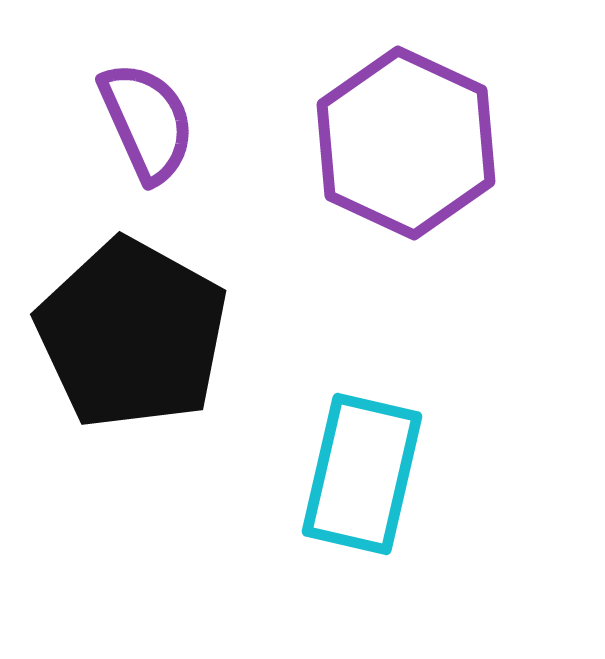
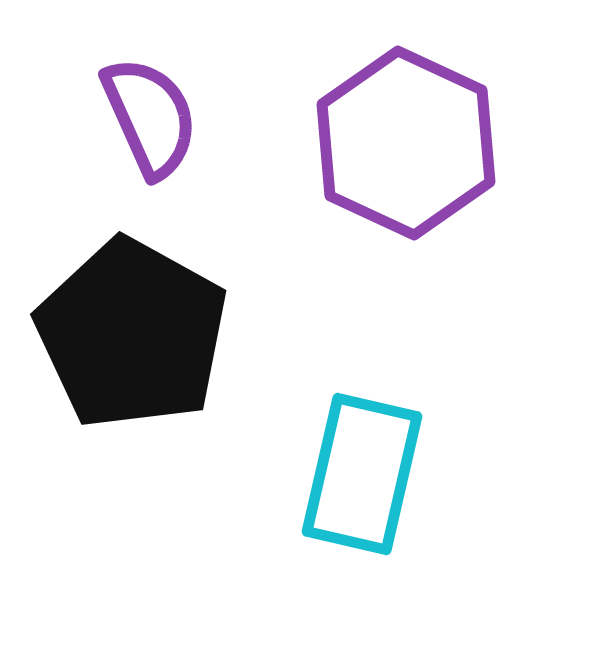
purple semicircle: moved 3 px right, 5 px up
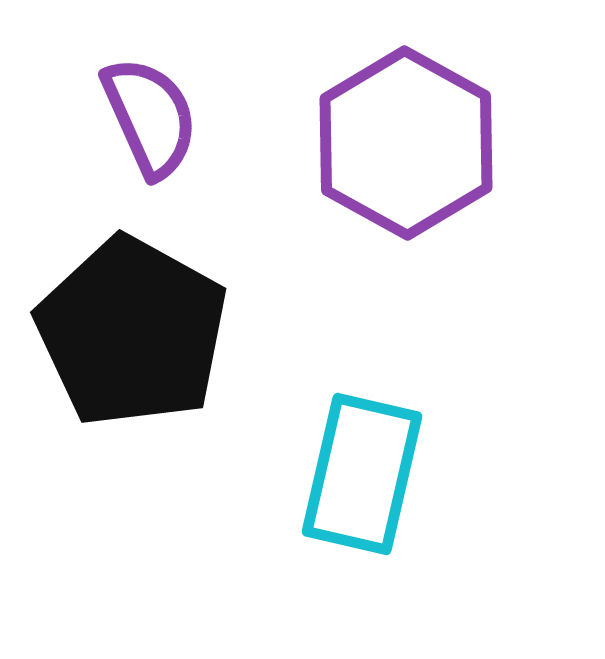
purple hexagon: rotated 4 degrees clockwise
black pentagon: moved 2 px up
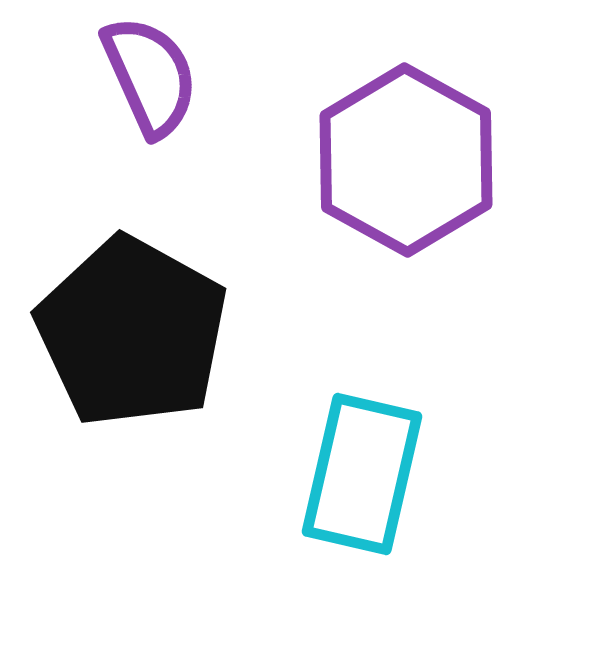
purple semicircle: moved 41 px up
purple hexagon: moved 17 px down
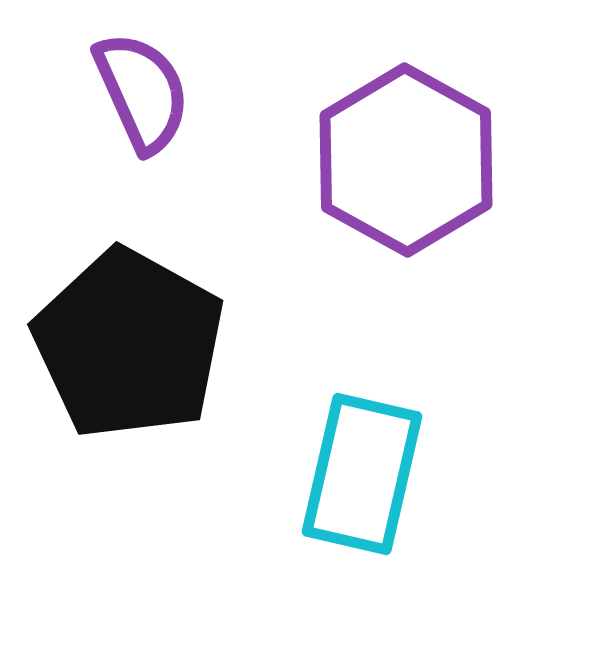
purple semicircle: moved 8 px left, 16 px down
black pentagon: moved 3 px left, 12 px down
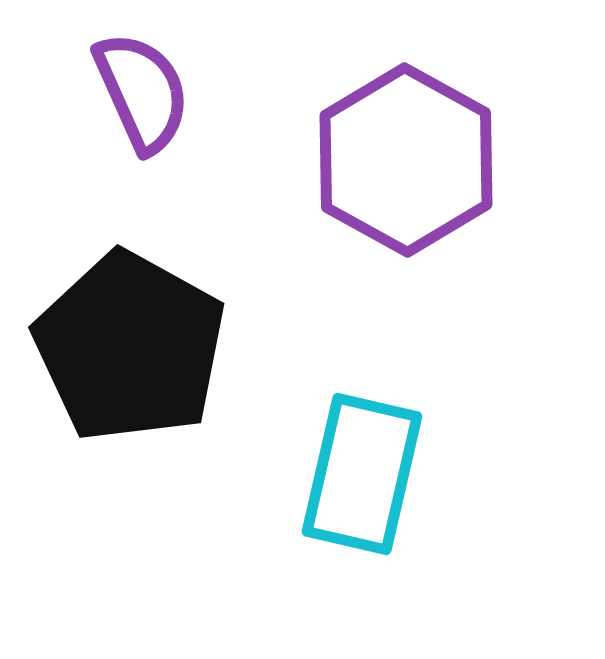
black pentagon: moved 1 px right, 3 px down
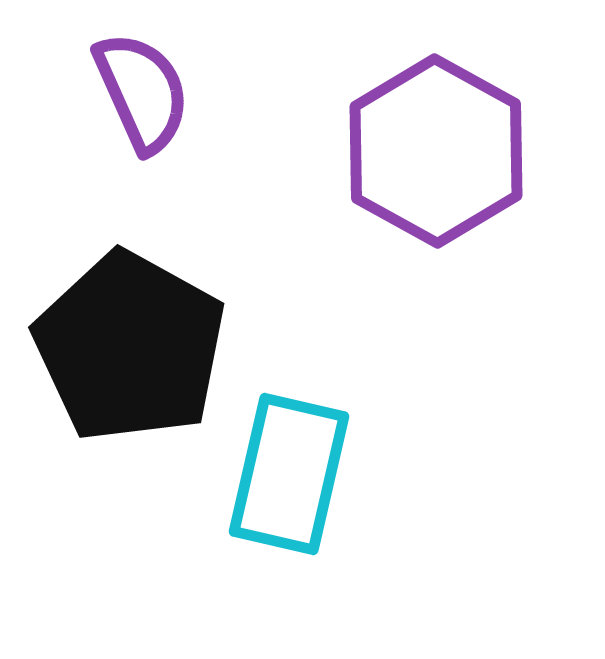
purple hexagon: moved 30 px right, 9 px up
cyan rectangle: moved 73 px left
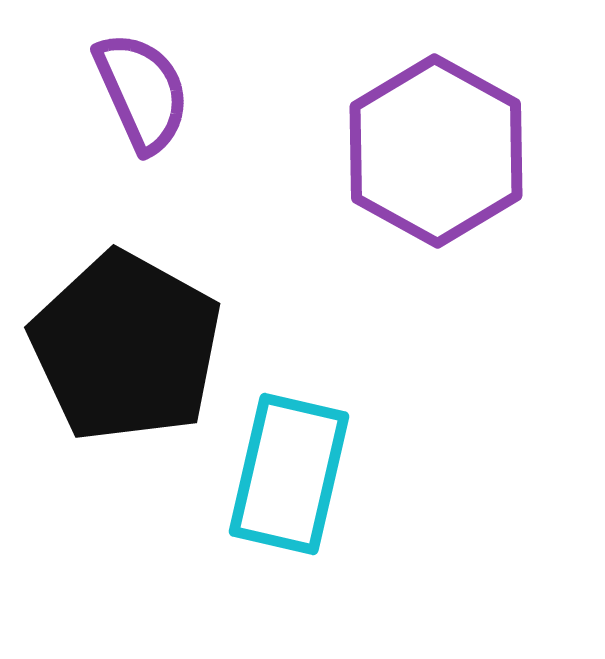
black pentagon: moved 4 px left
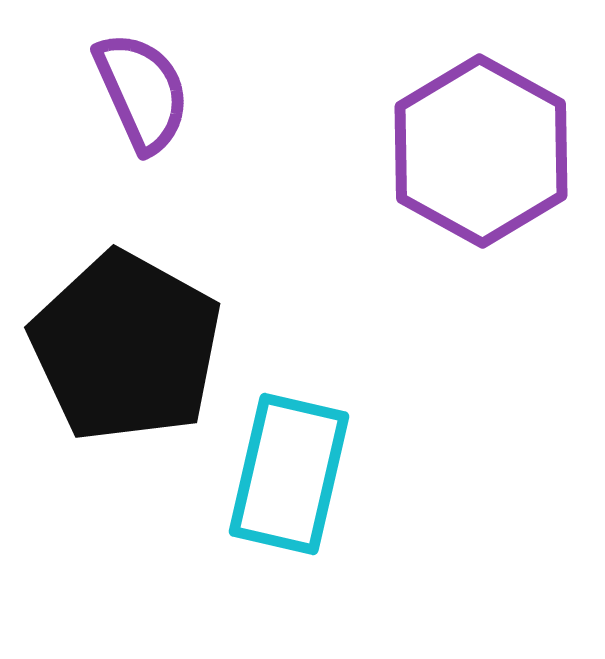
purple hexagon: moved 45 px right
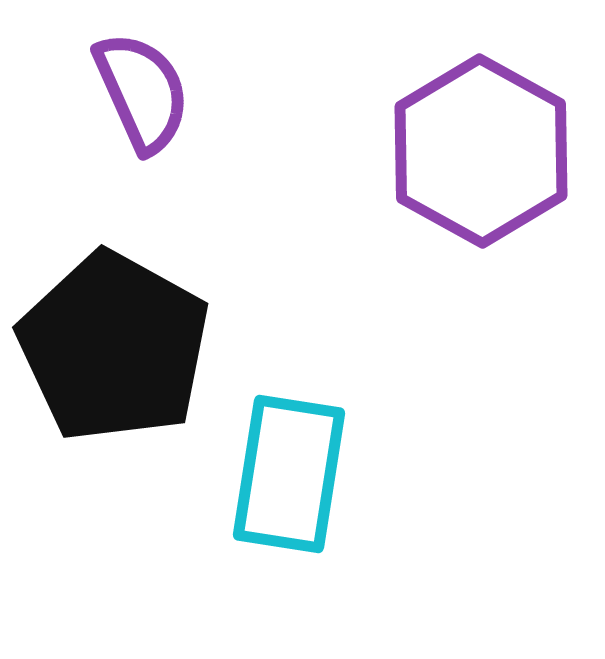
black pentagon: moved 12 px left
cyan rectangle: rotated 4 degrees counterclockwise
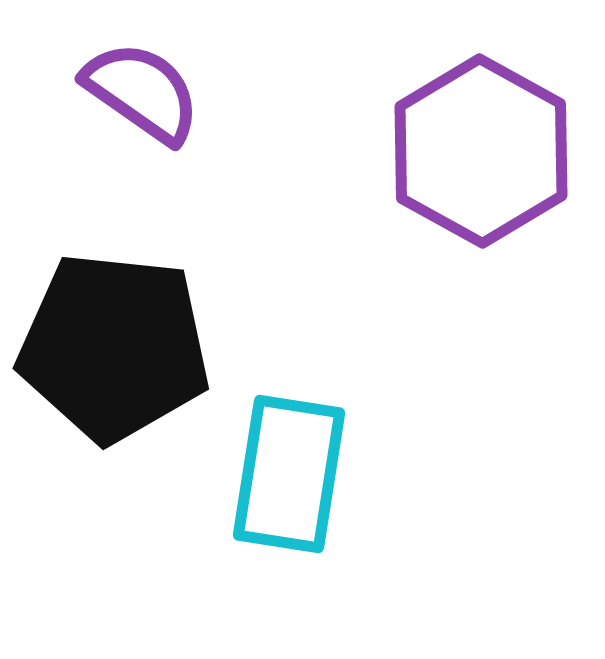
purple semicircle: rotated 31 degrees counterclockwise
black pentagon: rotated 23 degrees counterclockwise
